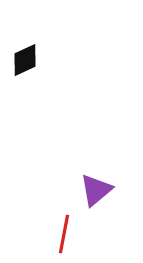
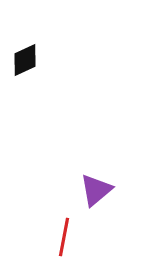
red line: moved 3 px down
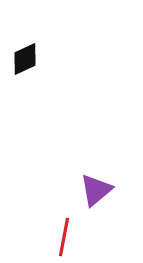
black diamond: moved 1 px up
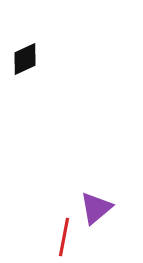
purple triangle: moved 18 px down
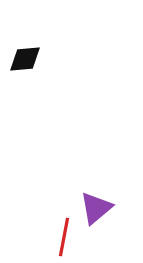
black diamond: rotated 20 degrees clockwise
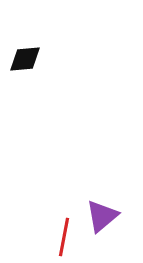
purple triangle: moved 6 px right, 8 px down
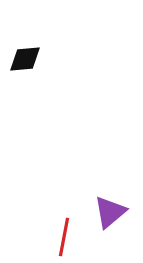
purple triangle: moved 8 px right, 4 px up
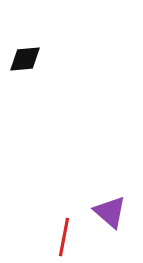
purple triangle: rotated 39 degrees counterclockwise
